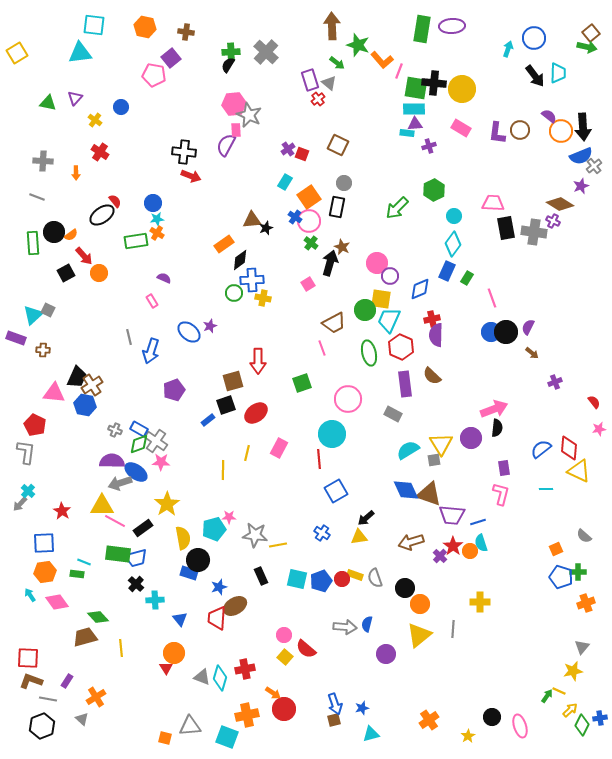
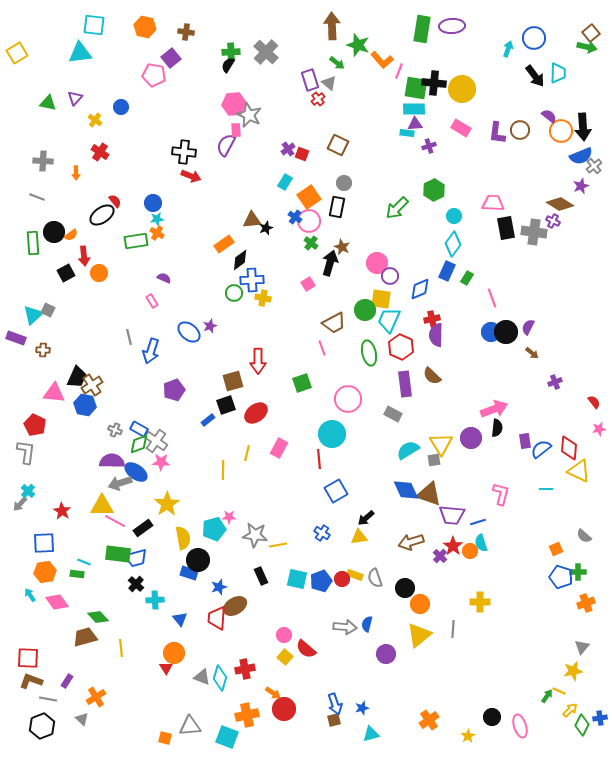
red arrow at (84, 256): rotated 36 degrees clockwise
purple rectangle at (504, 468): moved 21 px right, 27 px up
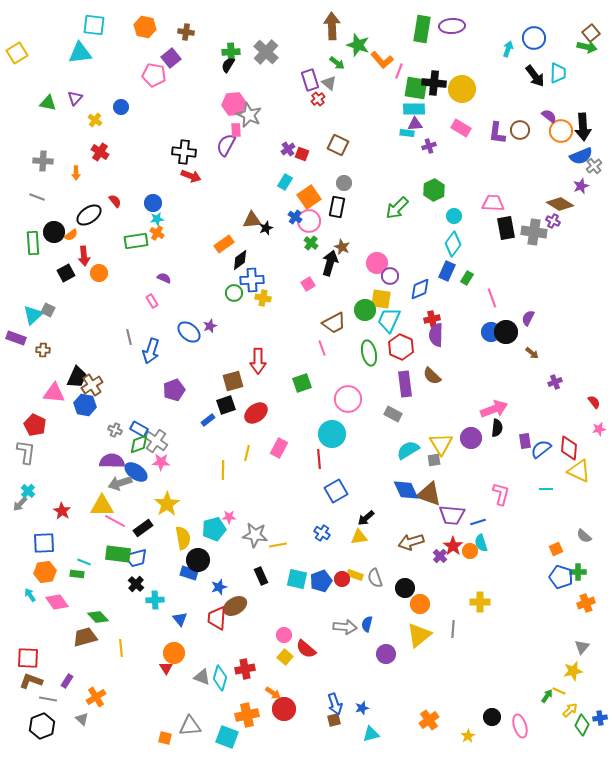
black ellipse at (102, 215): moved 13 px left
purple semicircle at (528, 327): moved 9 px up
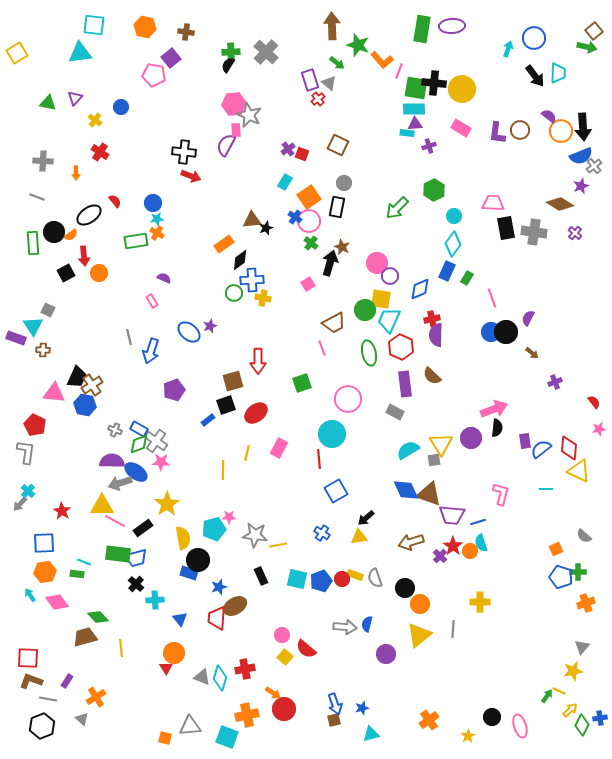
brown square at (591, 33): moved 3 px right, 2 px up
purple cross at (553, 221): moved 22 px right, 12 px down; rotated 16 degrees clockwise
cyan triangle at (33, 315): moved 11 px down; rotated 20 degrees counterclockwise
gray rectangle at (393, 414): moved 2 px right, 2 px up
pink circle at (284, 635): moved 2 px left
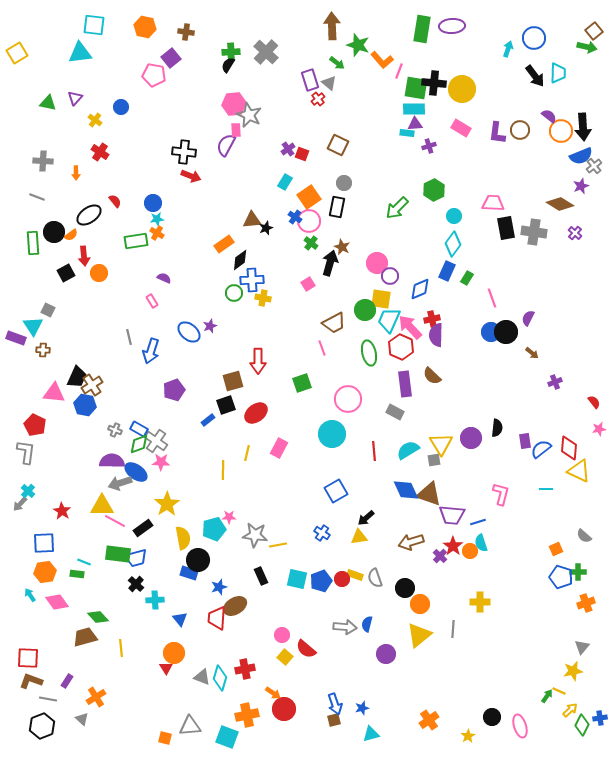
pink arrow at (494, 409): moved 84 px left, 82 px up; rotated 112 degrees counterclockwise
red line at (319, 459): moved 55 px right, 8 px up
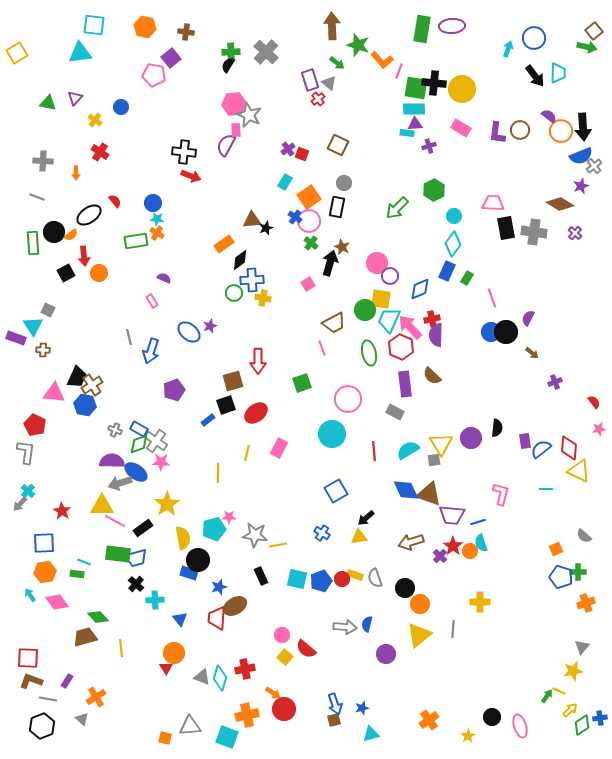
cyan star at (157, 219): rotated 16 degrees clockwise
yellow line at (223, 470): moved 5 px left, 3 px down
green diamond at (582, 725): rotated 30 degrees clockwise
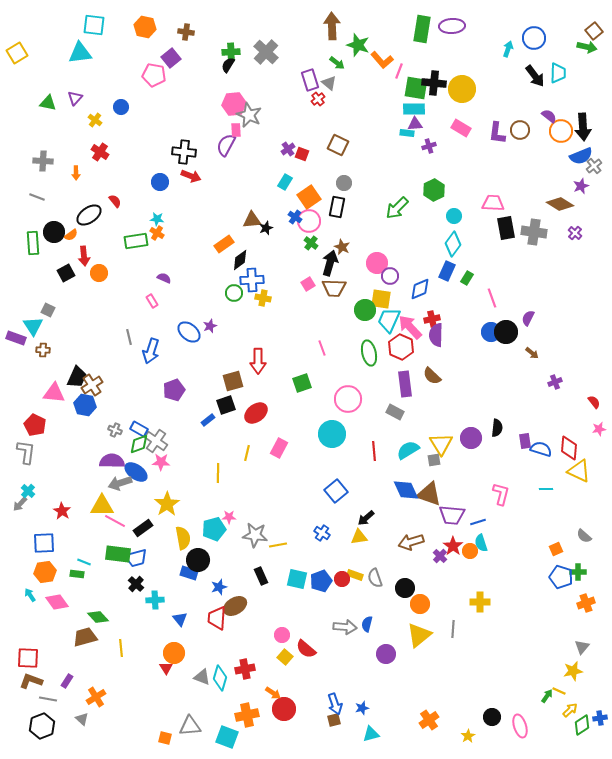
blue circle at (153, 203): moved 7 px right, 21 px up
brown trapezoid at (334, 323): moved 35 px up; rotated 30 degrees clockwise
blue semicircle at (541, 449): rotated 55 degrees clockwise
blue square at (336, 491): rotated 10 degrees counterclockwise
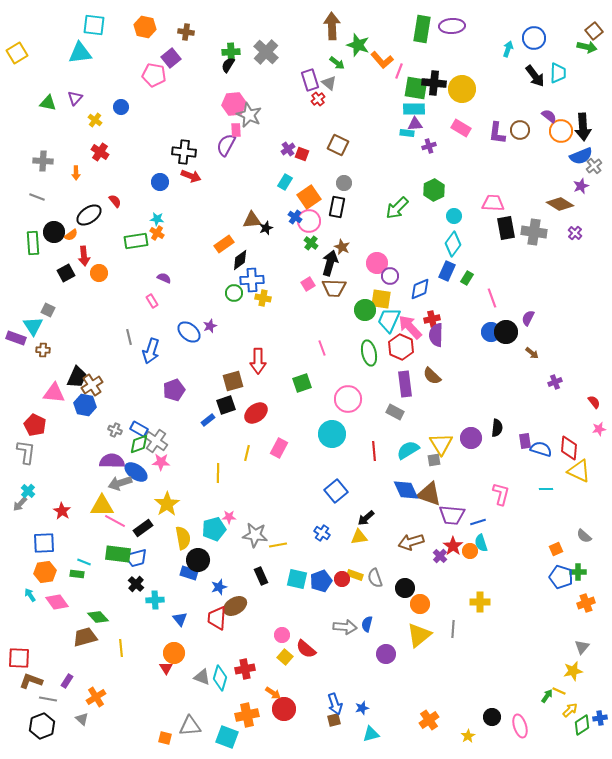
red square at (28, 658): moved 9 px left
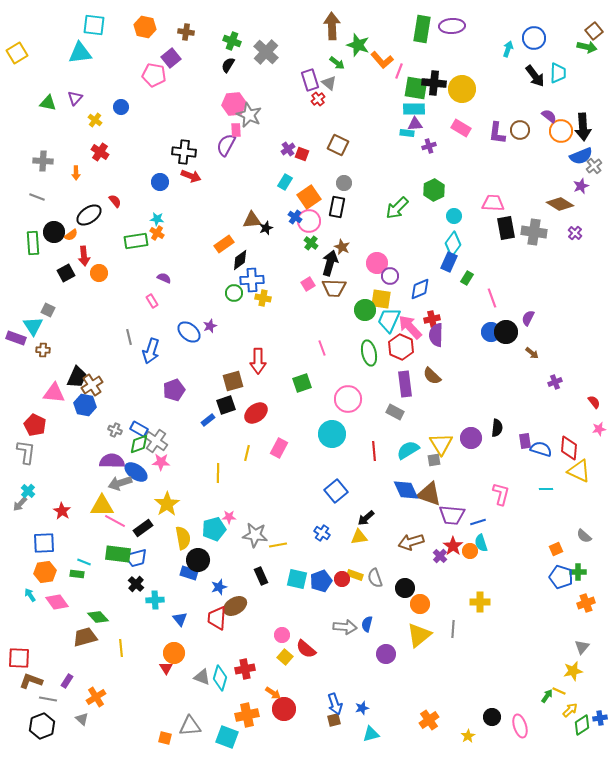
green cross at (231, 52): moved 1 px right, 11 px up; rotated 24 degrees clockwise
blue rectangle at (447, 271): moved 2 px right, 9 px up
